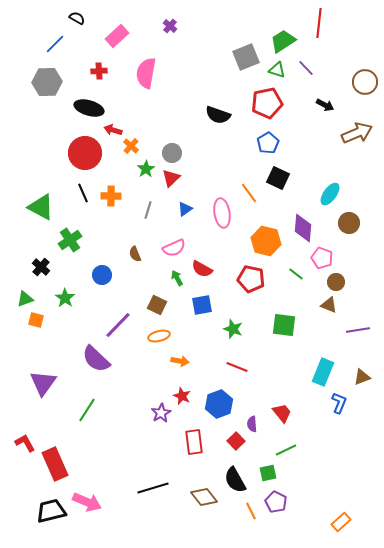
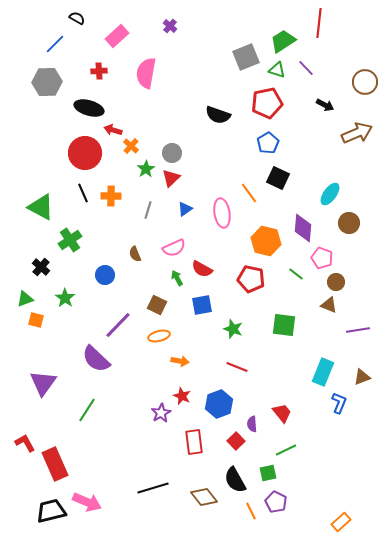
blue circle at (102, 275): moved 3 px right
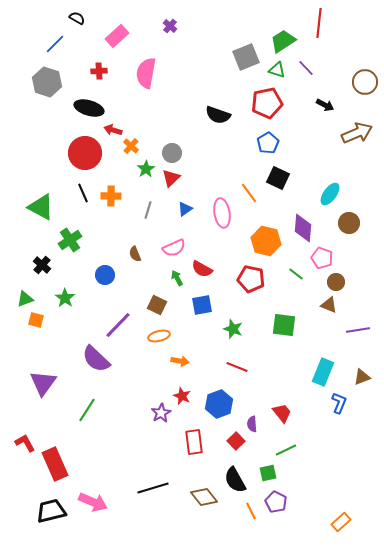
gray hexagon at (47, 82): rotated 20 degrees clockwise
black cross at (41, 267): moved 1 px right, 2 px up
pink arrow at (87, 502): moved 6 px right
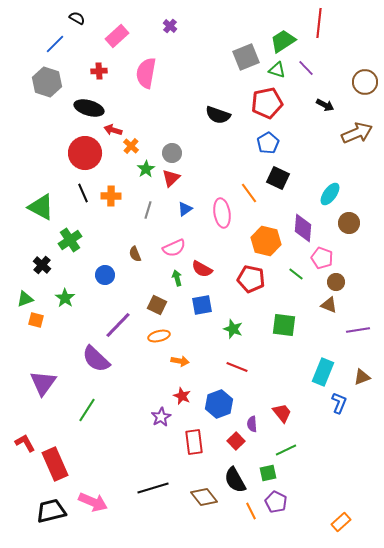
green arrow at (177, 278): rotated 14 degrees clockwise
purple star at (161, 413): moved 4 px down
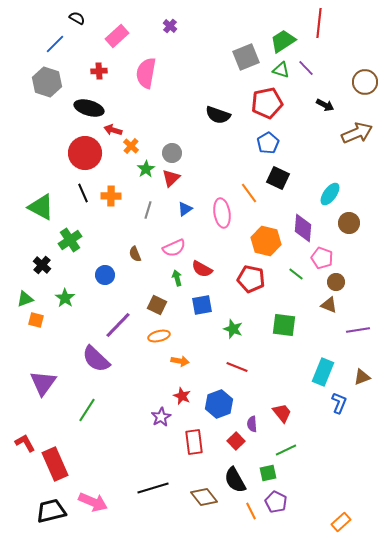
green triangle at (277, 70): moved 4 px right
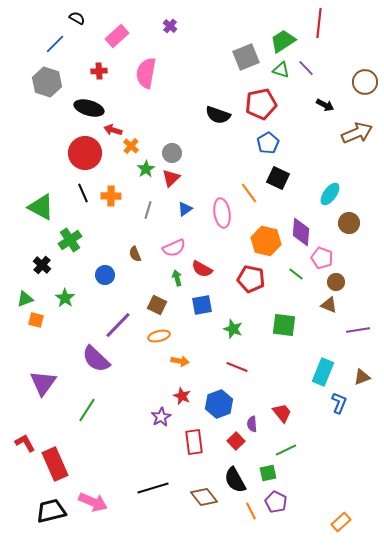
red pentagon at (267, 103): moved 6 px left, 1 px down
purple diamond at (303, 228): moved 2 px left, 4 px down
